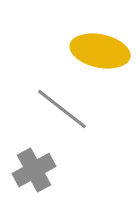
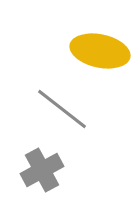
gray cross: moved 8 px right
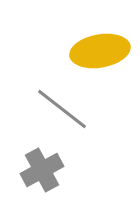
yellow ellipse: rotated 22 degrees counterclockwise
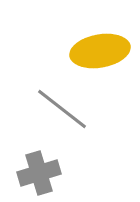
gray cross: moved 3 px left, 3 px down; rotated 12 degrees clockwise
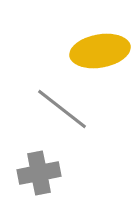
gray cross: rotated 6 degrees clockwise
